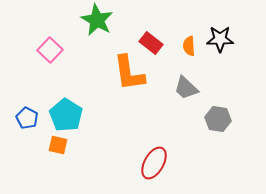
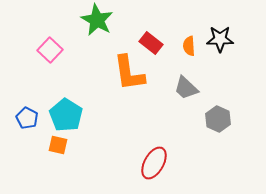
gray hexagon: rotated 15 degrees clockwise
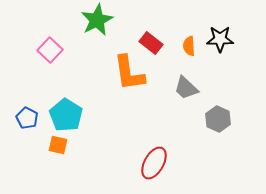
green star: rotated 16 degrees clockwise
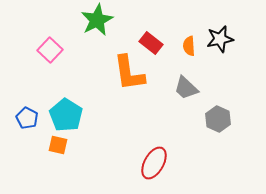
black star: rotated 12 degrees counterclockwise
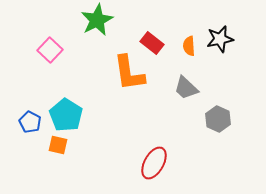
red rectangle: moved 1 px right
blue pentagon: moved 3 px right, 4 px down
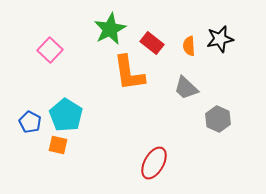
green star: moved 13 px right, 9 px down
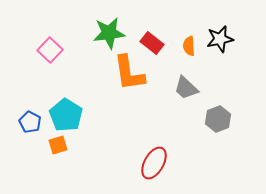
green star: moved 1 px left, 4 px down; rotated 20 degrees clockwise
gray hexagon: rotated 15 degrees clockwise
orange square: rotated 30 degrees counterclockwise
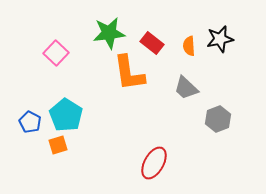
pink square: moved 6 px right, 3 px down
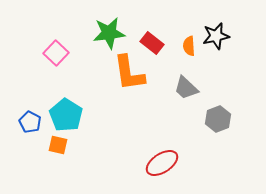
black star: moved 4 px left, 3 px up
orange square: rotated 30 degrees clockwise
red ellipse: moved 8 px right; rotated 28 degrees clockwise
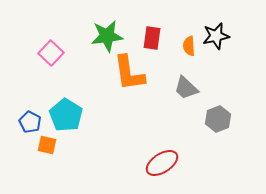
green star: moved 2 px left, 3 px down
red rectangle: moved 5 px up; rotated 60 degrees clockwise
pink square: moved 5 px left
orange square: moved 11 px left
